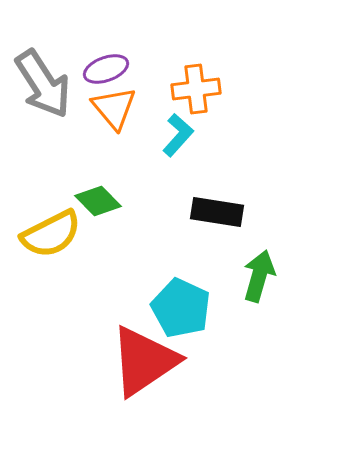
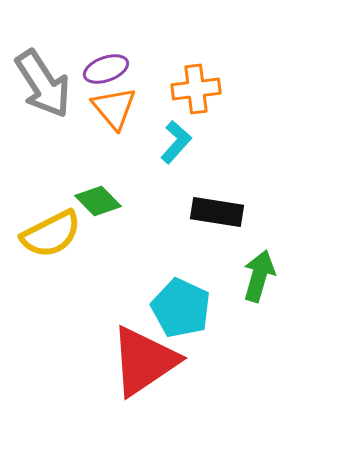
cyan L-shape: moved 2 px left, 7 px down
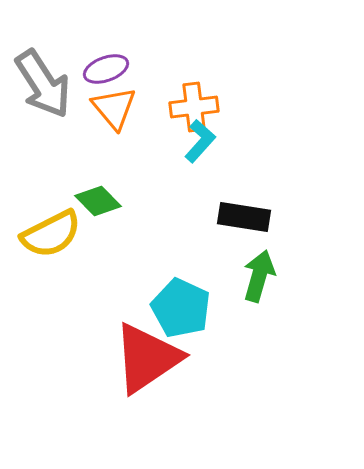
orange cross: moved 2 px left, 18 px down
cyan L-shape: moved 24 px right, 1 px up
black rectangle: moved 27 px right, 5 px down
red triangle: moved 3 px right, 3 px up
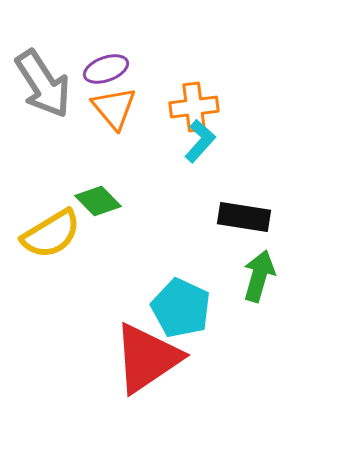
yellow semicircle: rotated 4 degrees counterclockwise
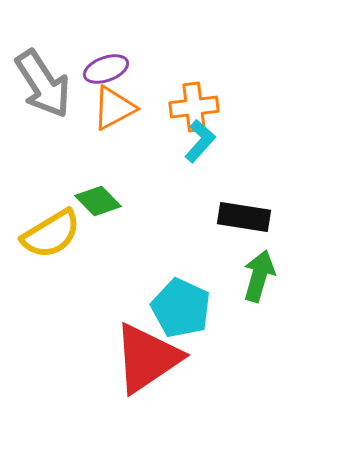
orange triangle: rotated 42 degrees clockwise
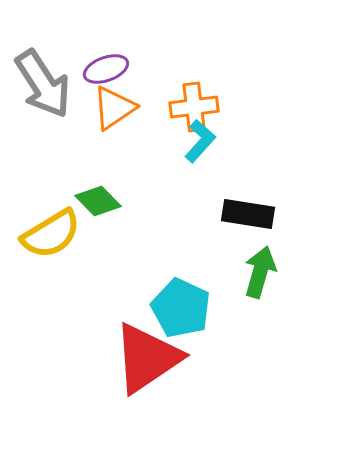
orange triangle: rotated 6 degrees counterclockwise
black rectangle: moved 4 px right, 3 px up
green arrow: moved 1 px right, 4 px up
